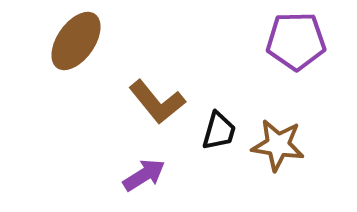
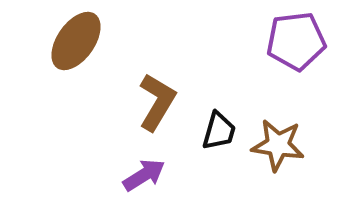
purple pentagon: rotated 6 degrees counterclockwise
brown L-shape: rotated 110 degrees counterclockwise
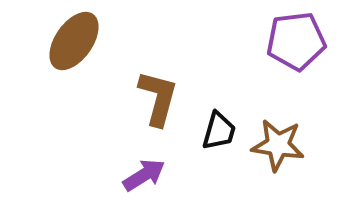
brown ellipse: moved 2 px left
brown L-shape: moved 1 px right, 4 px up; rotated 16 degrees counterclockwise
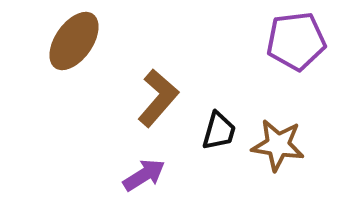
brown L-shape: rotated 26 degrees clockwise
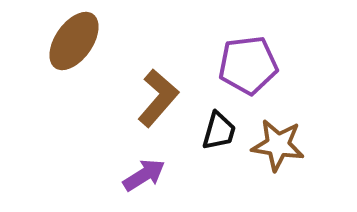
purple pentagon: moved 48 px left, 24 px down
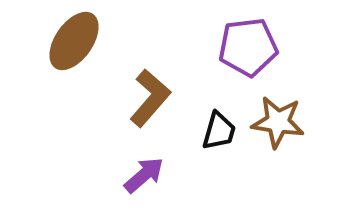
purple pentagon: moved 18 px up
brown L-shape: moved 8 px left
brown star: moved 23 px up
purple arrow: rotated 9 degrees counterclockwise
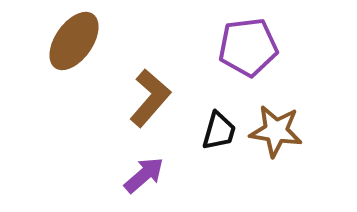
brown star: moved 2 px left, 9 px down
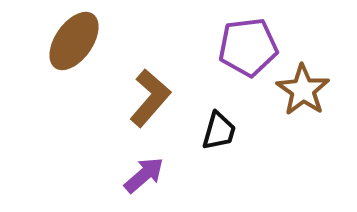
brown star: moved 27 px right, 41 px up; rotated 26 degrees clockwise
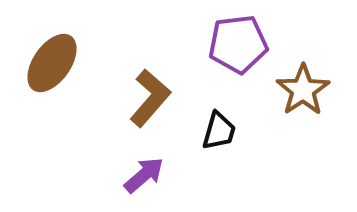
brown ellipse: moved 22 px left, 22 px down
purple pentagon: moved 10 px left, 3 px up
brown star: rotated 4 degrees clockwise
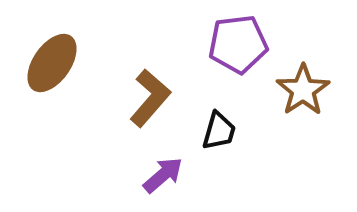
purple arrow: moved 19 px right
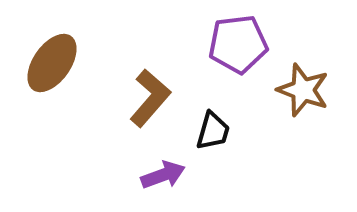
brown star: rotated 18 degrees counterclockwise
black trapezoid: moved 6 px left
purple arrow: rotated 21 degrees clockwise
